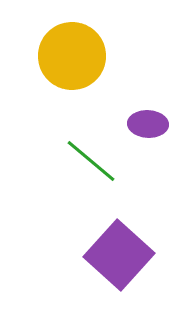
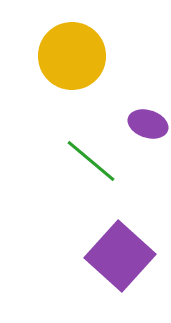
purple ellipse: rotated 15 degrees clockwise
purple square: moved 1 px right, 1 px down
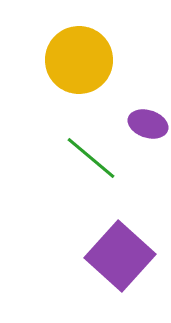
yellow circle: moved 7 px right, 4 px down
green line: moved 3 px up
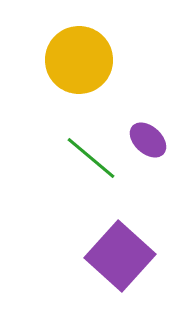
purple ellipse: moved 16 px down; rotated 24 degrees clockwise
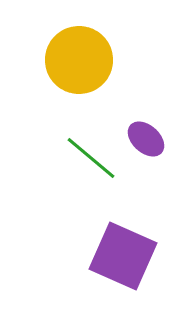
purple ellipse: moved 2 px left, 1 px up
purple square: moved 3 px right; rotated 18 degrees counterclockwise
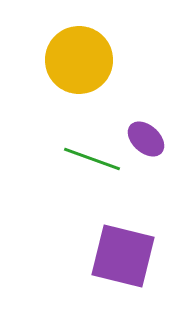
green line: moved 1 px right, 1 px down; rotated 20 degrees counterclockwise
purple square: rotated 10 degrees counterclockwise
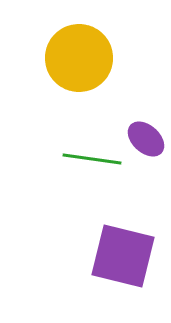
yellow circle: moved 2 px up
green line: rotated 12 degrees counterclockwise
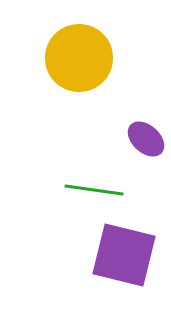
green line: moved 2 px right, 31 px down
purple square: moved 1 px right, 1 px up
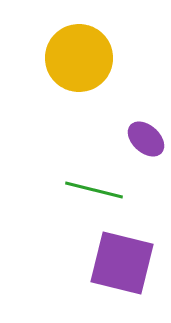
green line: rotated 6 degrees clockwise
purple square: moved 2 px left, 8 px down
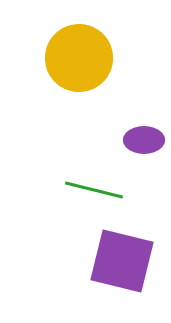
purple ellipse: moved 2 px left, 1 px down; rotated 42 degrees counterclockwise
purple square: moved 2 px up
